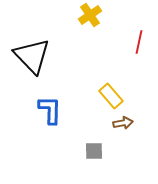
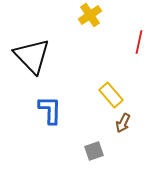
yellow rectangle: moved 1 px up
brown arrow: rotated 126 degrees clockwise
gray square: rotated 18 degrees counterclockwise
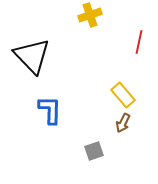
yellow cross: rotated 15 degrees clockwise
yellow rectangle: moved 12 px right
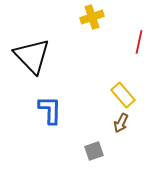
yellow cross: moved 2 px right, 2 px down
brown arrow: moved 2 px left
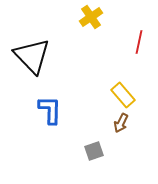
yellow cross: moved 1 px left; rotated 15 degrees counterclockwise
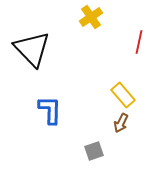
black triangle: moved 7 px up
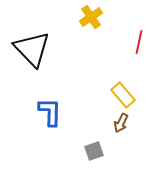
blue L-shape: moved 2 px down
